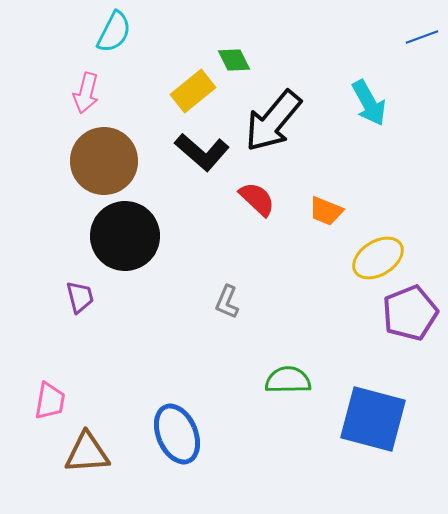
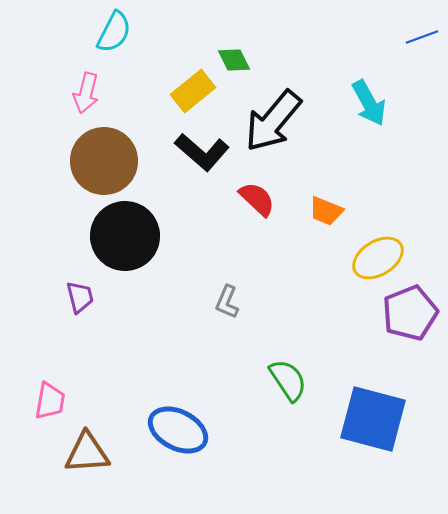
green semicircle: rotated 57 degrees clockwise
blue ellipse: moved 1 px right, 4 px up; rotated 40 degrees counterclockwise
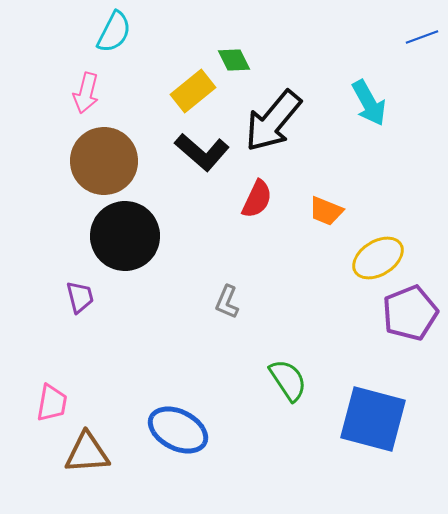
red semicircle: rotated 72 degrees clockwise
pink trapezoid: moved 2 px right, 2 px down
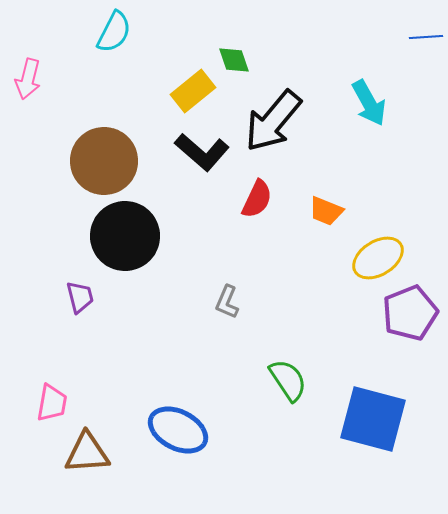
blue line: moved 4 px right; rotated 16 degrees clockwise
green diamond: rotated 8 degrees clockwise
pink arrow: moved 58 px left, 14 px up
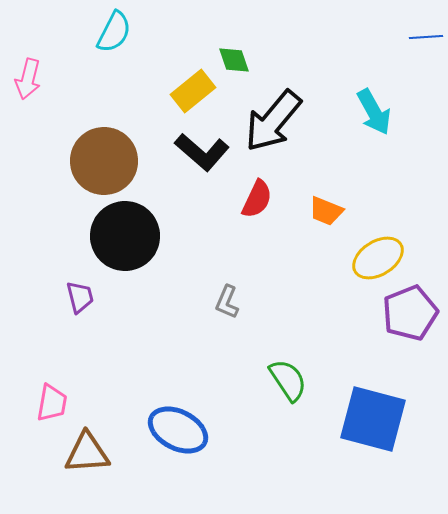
cyan arrow: moved 5 px right, 9 px down
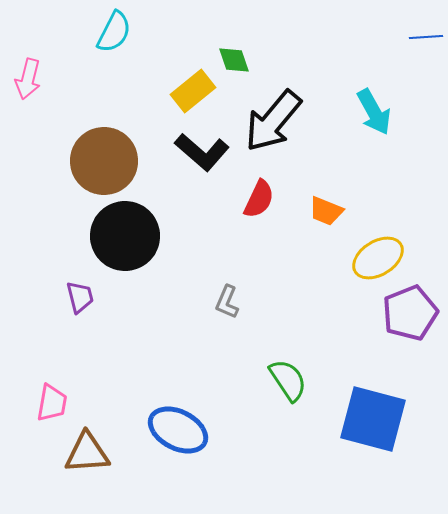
red semicircle: moved 2 px right
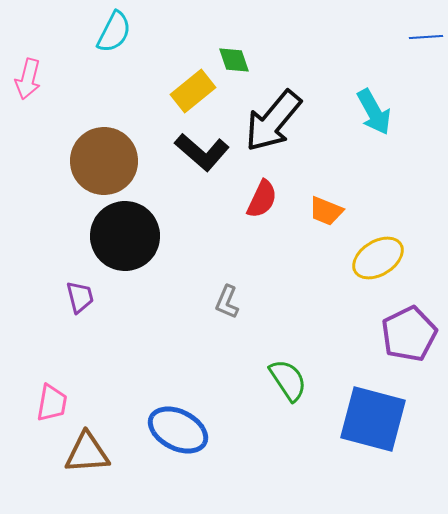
red semicircle: moved 3 px right
purple pentagon: moved 1 px left, 21 px down; rotated 4 degrees counterclockwise
